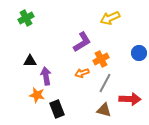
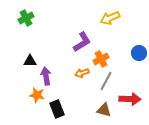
gray line: moved 1 px right, 2 px up
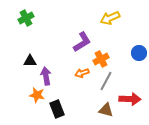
brown triangle: moved 2 px right
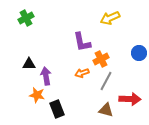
purple L-shape: rotated 110 degrees clockwise
black triangle: moved 1 px left, 3 px down
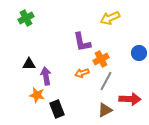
brown triangle: moved 1 px left; rotated 42 degrees counterclockwise
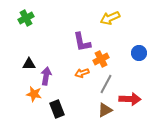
purple arrow: rotated 18 degrees clockwise
gray line: moved 3 px down
orange star: moved 3 px left, 1 px up
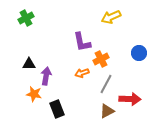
yellow arrow: moved 1 px right, 1 px up
brown triangle: moved 2 px right, 1 px down
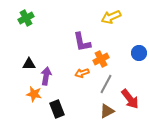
red arrow: rotated 50 degrees clockwise
